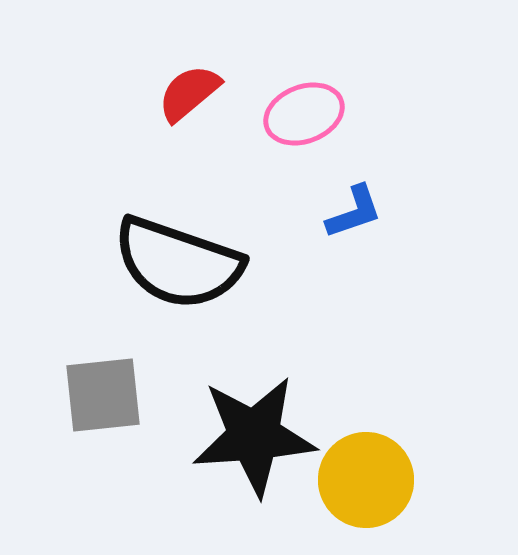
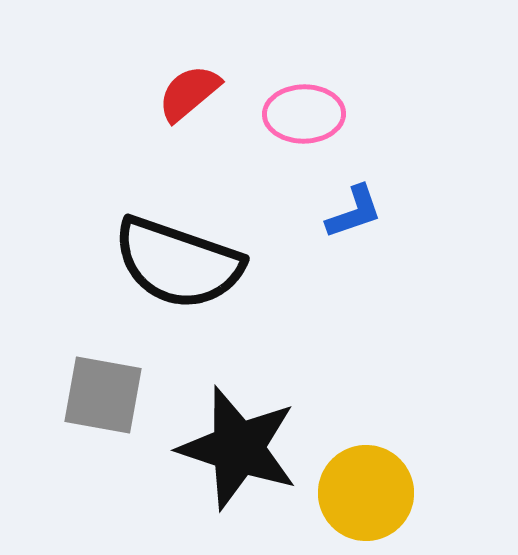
pink ellipse: rotated 20 degrees clockwise
gray square: rotated 16 degrees clockwise
black star: moved 16 px left, 12 px down; rotated 22 degrees clockwise
yellow circle: moved 13 px down
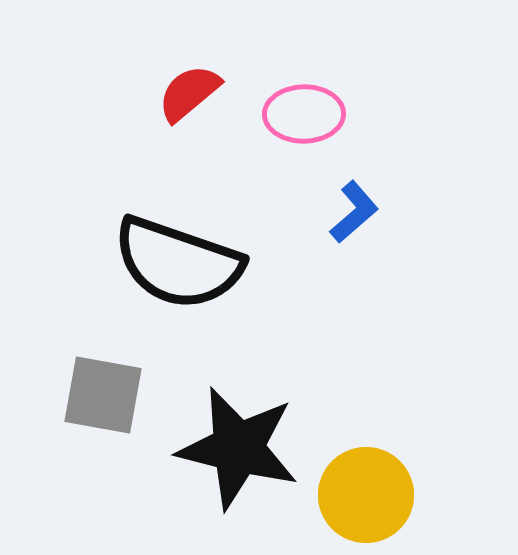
blue L-shape: rotated 22 degrees counterclockwise
black star: rotated 4 degrees counterclockwise
yellow circle: moved 2 px down
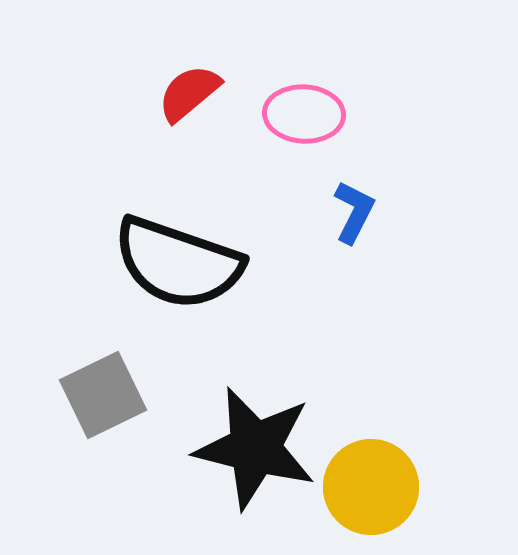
pink ellipse: rotated 4 degrees clockwise
blue L-shape: rotated 22 degrees counterclockwise
gray square: rotated 36 degrees counterclockwise
black star: moved 17 px right
yellow circle: moved 5 px right, 8 px up
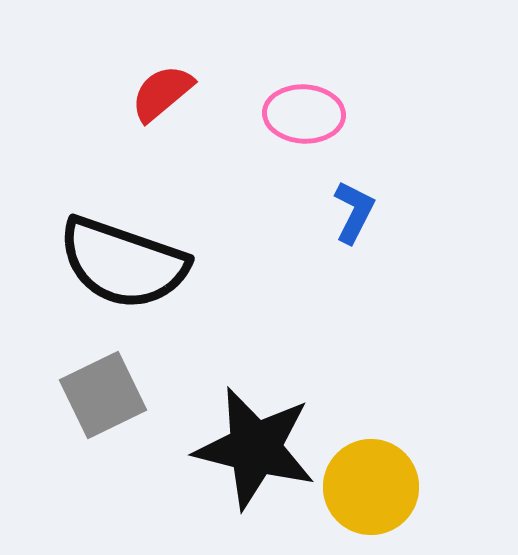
red semicircle: moved 27 px left
black semicircle: moved 55 px left
